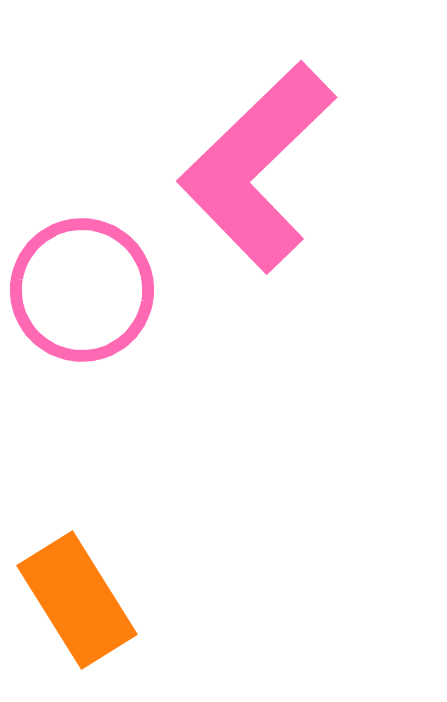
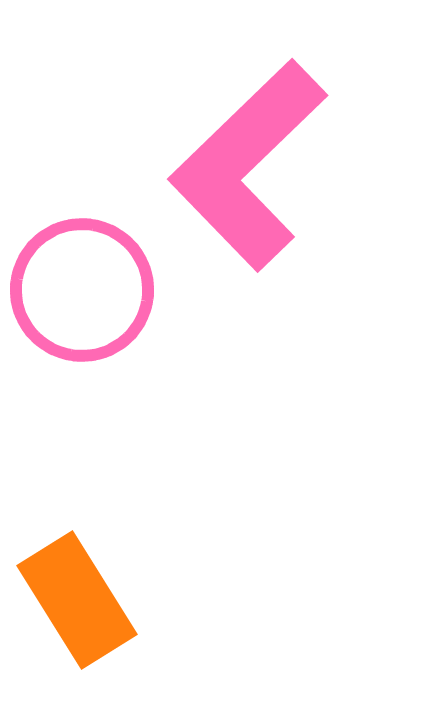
pink L-shape: moved 9 px left, 2 px up
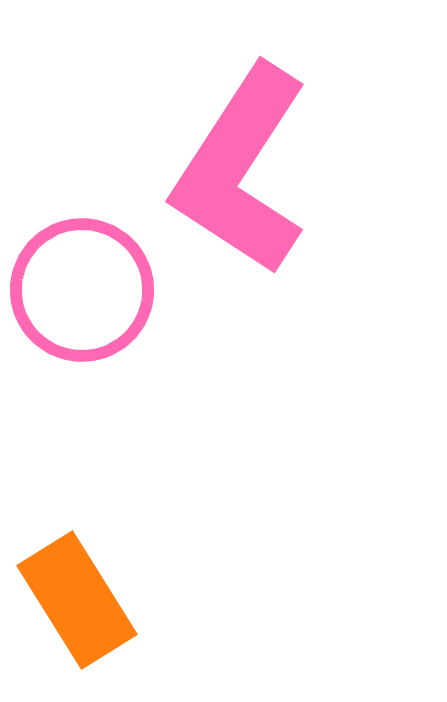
pink L-shape: moved 7 px left, 5 px down; rotated 13 degrees counterclockwise
